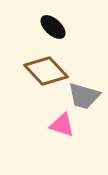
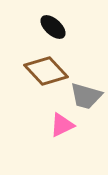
gray trapezoid: moved 2 px right
pink triangle: rotated 44 degrees counterclockwise
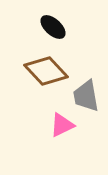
gray trapezoid: rotated 64 degrees clockwise
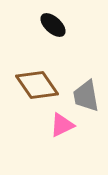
black ellipse: moved 2 px up
brown diamond: moved 9 px left, 14 px down; rotated 9 degrees clockwise
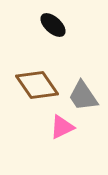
gray trapezoid: moved 3 px left; rotated 24 degrees counterclockwise
pink triangle: moved 2 px down
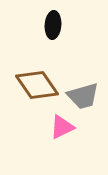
black ellipse: rotated 52 degrees clockwise
gray trapezoid: rotated 72 degrees counterclockwise
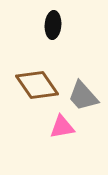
gray trapezoid: rotated 64 degrees clockwise
pink triangle: rotated 16 degrees clockwise
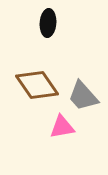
black ellipse: moved 5 px left, 2 px up
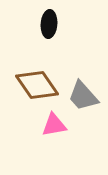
black ellipse: moved 1 px right, 1 px down
pink triangle: moved 8 px left, 2 px up
